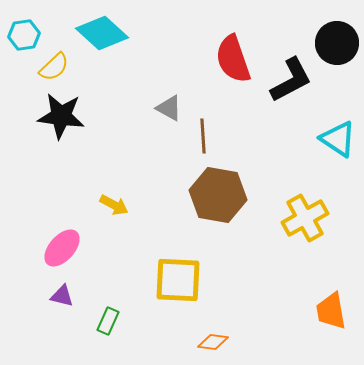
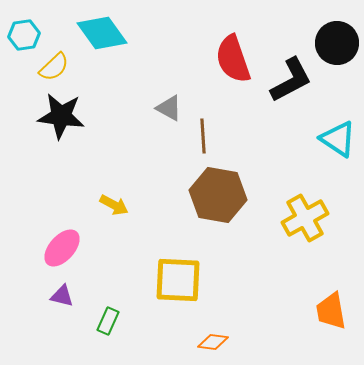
cyan diamond: rotated 12 degrees clockwise
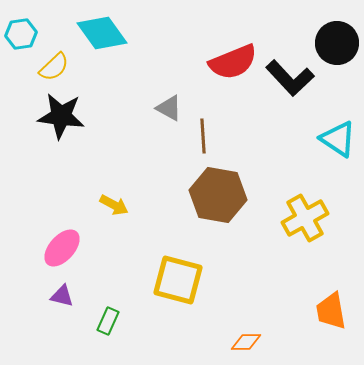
cyan hexagon: moved 3 px left, 1 px up
red semicircle: moved 3 px down; rotated 93 degrees counterclockwise
black L-shape: moved 1 px left, 2 px up; rotated 75 degrees clockwise
yellow square: rotated 12 degrees clockwise
orange diamond: moved 33 px right; rotated 8 degrees counterclockwise
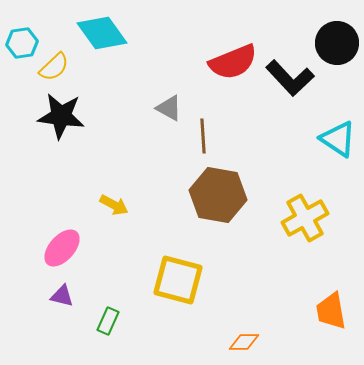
cyan hexagon: moved 1 px right, 9 px down
orange diamond: moved 2 px left
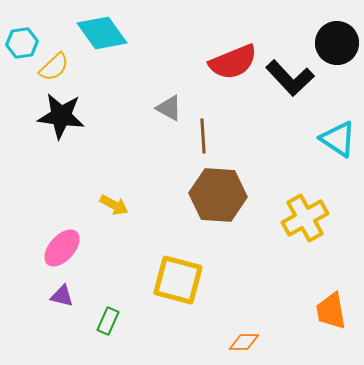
brown hexagon: rotated 6 degrees counterclockwise
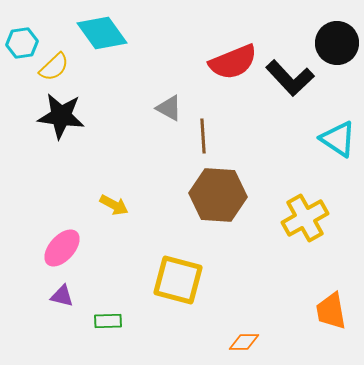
green rectangle: rotated 64 degrees clockwise
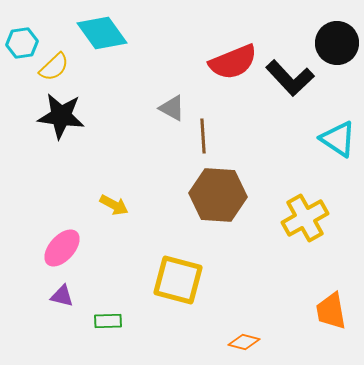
gray triangle: moved 3 px right
orange diamond: rotated 16 degrees clockwise
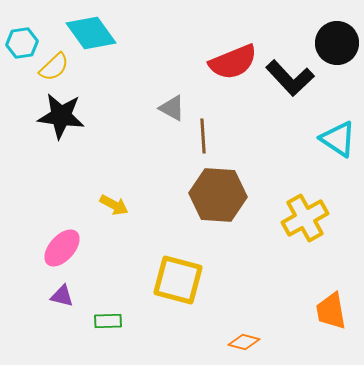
cyan diamond: moved 11 px left
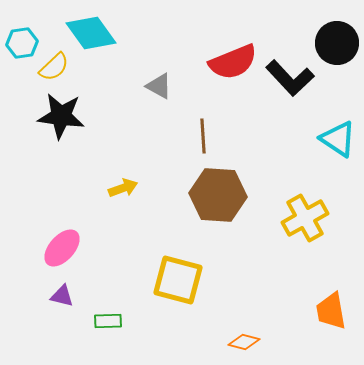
gray triangle: moved 13 px left, 22 px up
yellow arrow: moved 9 px right, 17 px up; rotated 48 degrees counterclockwise
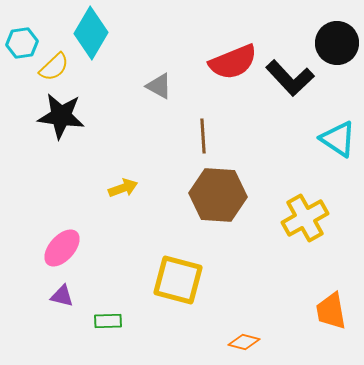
cyan diamond: rotated 66 degrees clockwise
